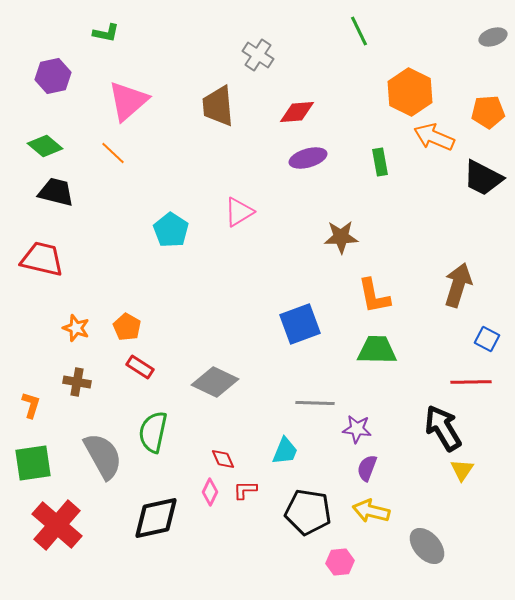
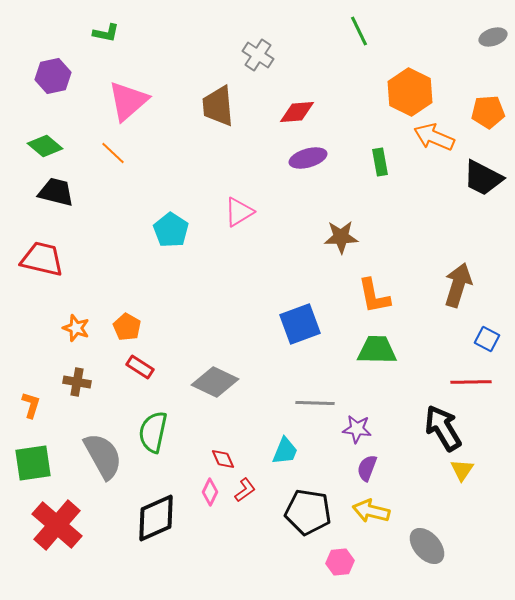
red L-shape at (245, 490): rotated 145 degrees clockwise
black diamond at (156, 518): rotated 12 degrees counterclockwise
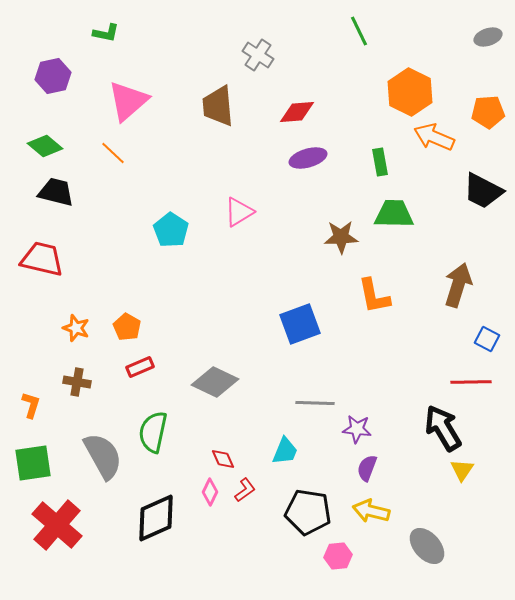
gray ellipse at (493, 37): moved 5 px left
black trapezoid at (483, 178): moved 13 px down
green trapezoid at (377, 350): moved 17 px right, 136 px up
red rectangle at (140, 367): rotated 56 degrees counterclockwise
pink hexagon at (340, 562): moved 2 px left, 6 px up
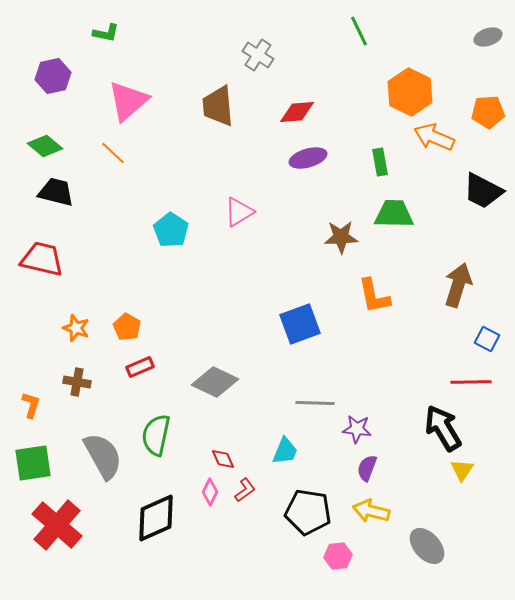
green semicircle at (153, 432): moved 3 px right, 3 px down
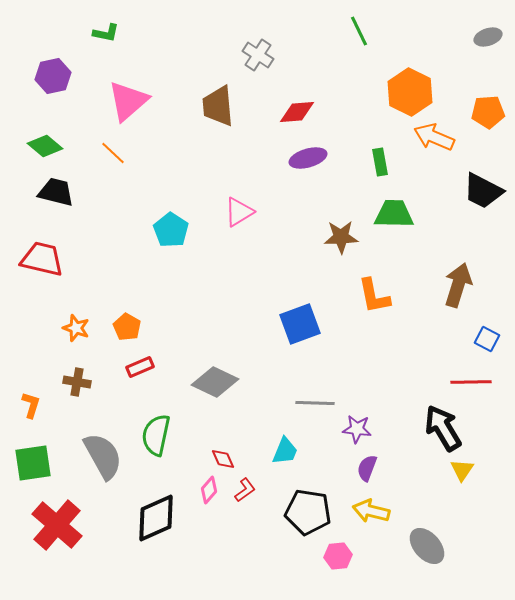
pink diamond at (210, 492): moved 1 px left, 2 px up; rotated 16 degrees clockwise
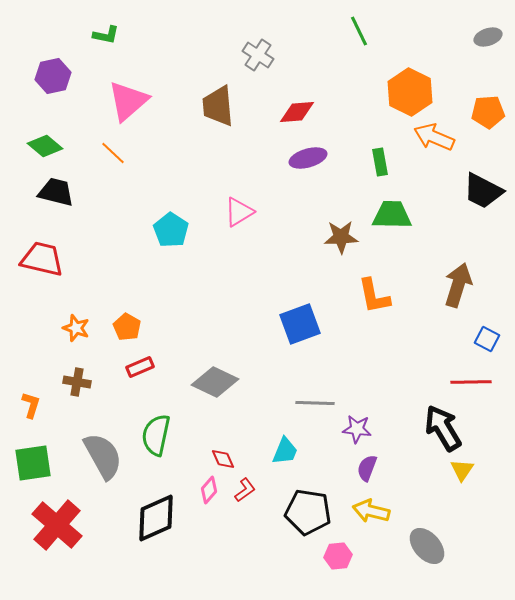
green L-shape at (106, 33): moved 2 px down
green trapezoid at (394, 214): moved 2 px left, 1 px down
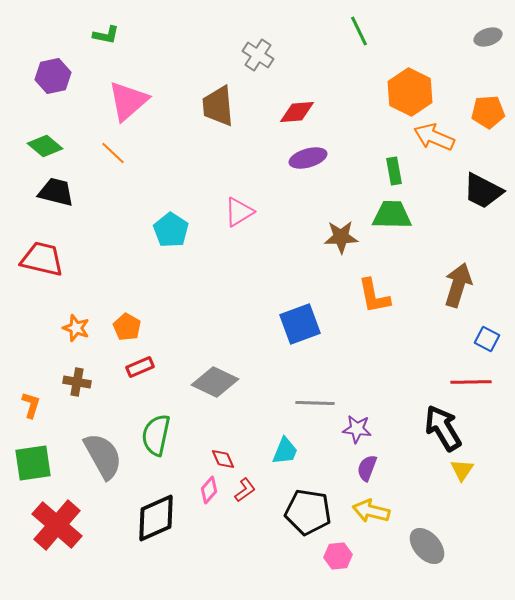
green rectangle at (380, 162): moved 14 px right, 9 px down
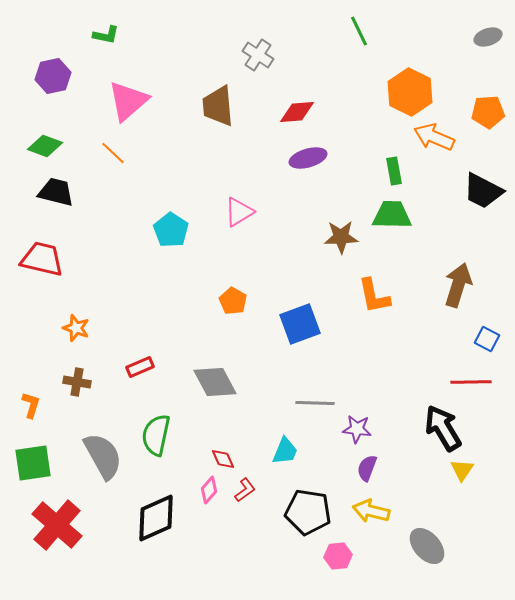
green diamond at (45, 146): rotated 20 degrees counterclockwise
orange pentagon at (127, 327): moved 106 px right, 26 px up
gray diamond at (215, 382): rotated 36 degrees clockwise
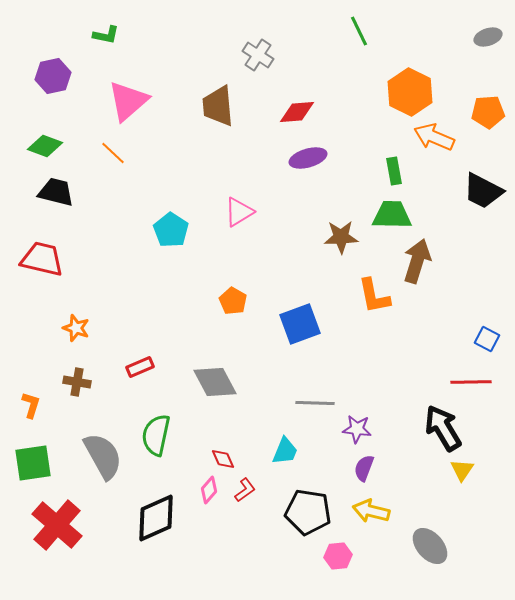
brown arrow at (458, 285): moved 41 px left, 24 px up
purple semicircle at (367, 468): moved 3 px left
gray ellipse at (427, 546): moved 3 px right
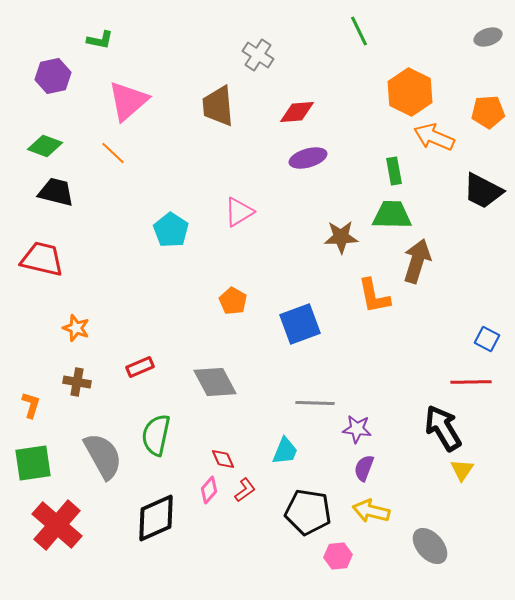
green L-shape at (106, 35): moved 6 px left, 5 px down
